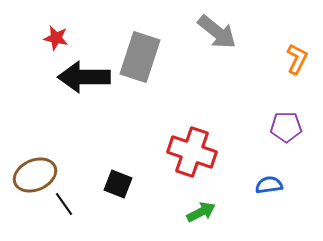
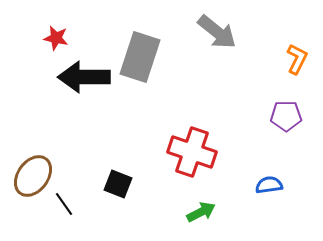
purple pentagon: moved 11 px up
brown ellipse: moved 2 px left, 1 px down; rotated 30 degrees counterclockwise
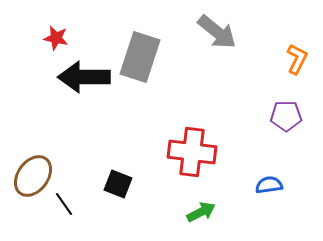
red cross: rotated 12 degrees counterclockwise
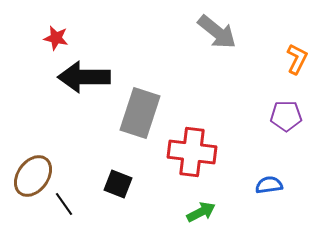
gray rectangle: moved 56 px down
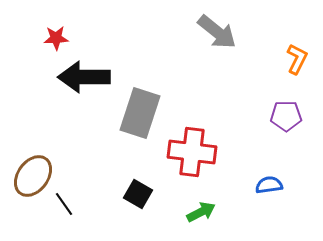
red star: rotated 15 degrees counterclockwise
black square: moved 20 px right, 10 px down; rotated 8 degrees clockwise
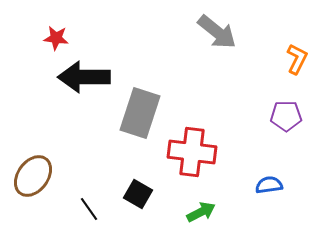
red star: rotated 10 degrees clockwise
black line: moved 25 px right, 5 px down
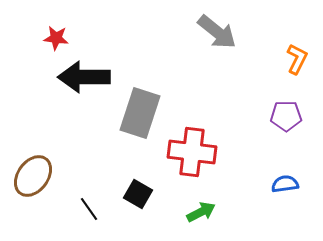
blue semicircle: moved 16 px right, 1 px up
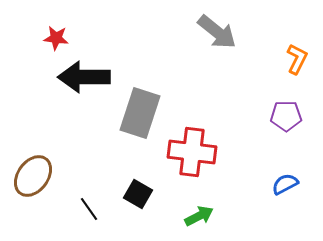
blue semicircle: rotated 20 degrees counterclockwise
green arrow: moved 2 px left, 4 px down
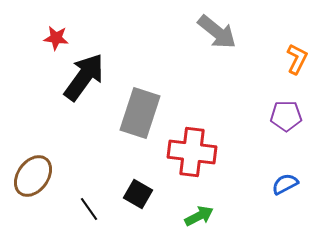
black arrow: rotated 126 degrees clockwise
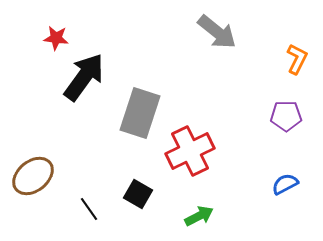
red cross: moved 2 px left, 1 px up; rotated 33 degrees counterclockwise
brown ellipse: rotated 15 degrees clockwise
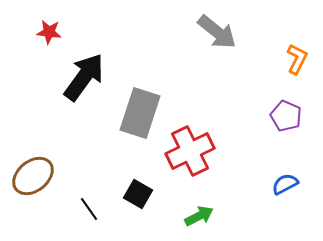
red star: moved 7 px left, 6 px up
purple pentagon: rotated 24 degrees clockwise
